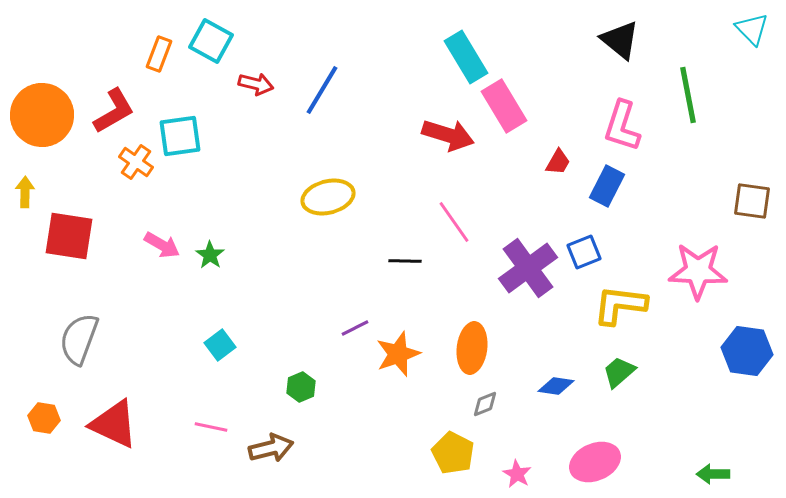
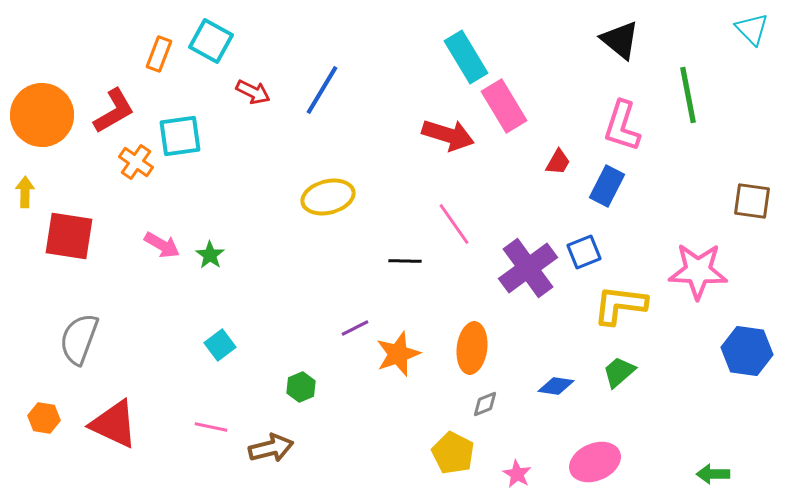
red arrow at (256, 84): moved 3 px left, 8 px down; rotated 12 degrees clockwise
pink line at (454, 222): moved 2 px down
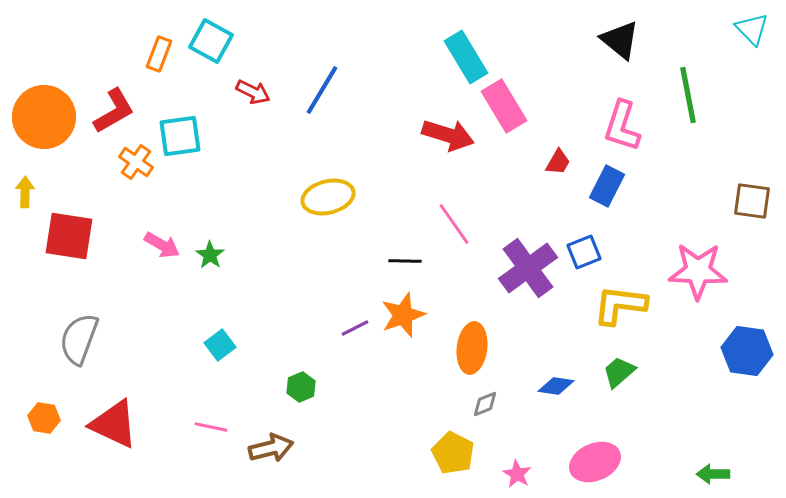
orange circle at (42, 115): moved 2 px right, 2 px down
orange star at (398, 354): moved 5 px right, 39 px up
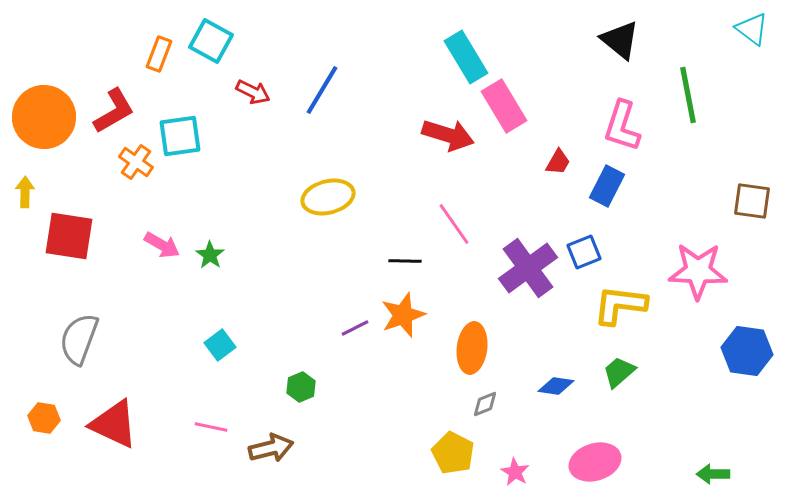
cyan triangle at (752, 29): rotated 9 degrees counterclockwise
pink ellipse at (595, 462): rotated 6 degrees clockwise
pink star at (517, 474): moved 2 px left, 2 px up
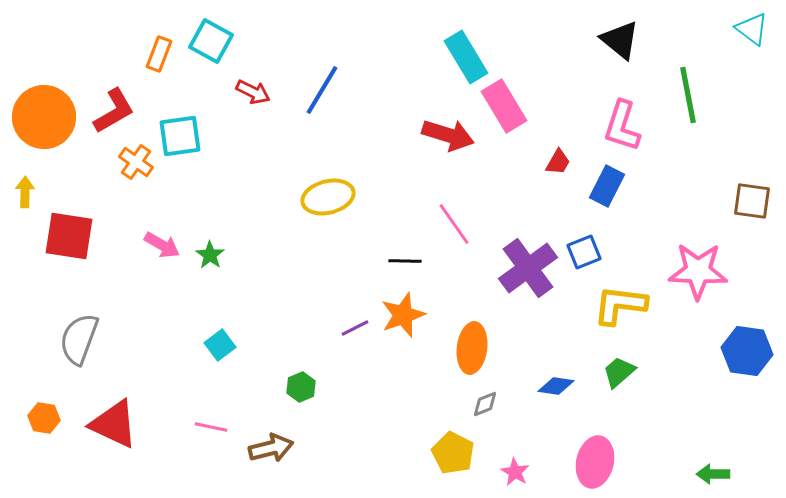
pink ellipse at (595, 462): rotated 60 degrees counterclockwise
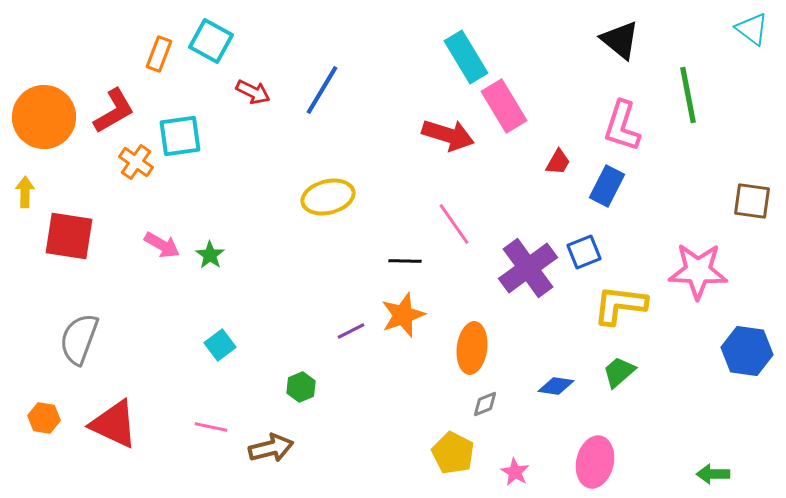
purple line at (355, 328): moved 4 px left, 3 px down
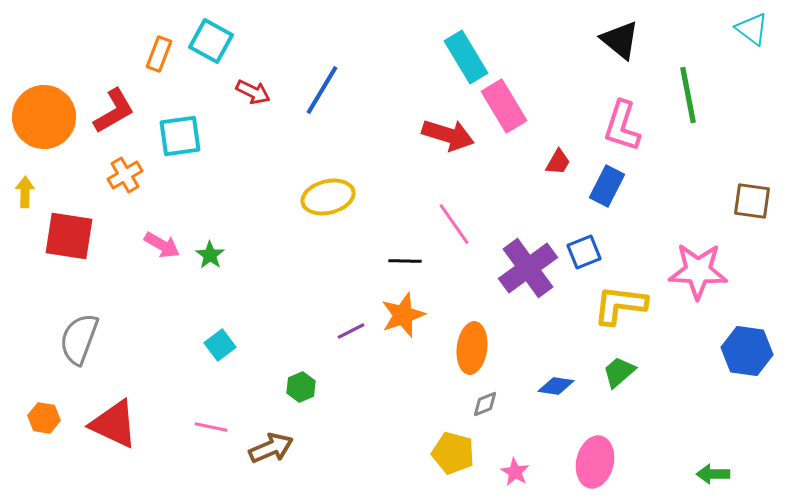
orange cross at (136, 162): moved 11 px left, 13 px down; rotated 24 degrees clockwise
brown arrow at (271, 448): rotated 9 degrees counterclockwise
yellow pentagon at (453, 453): rotated 12 degrees counterclockwise
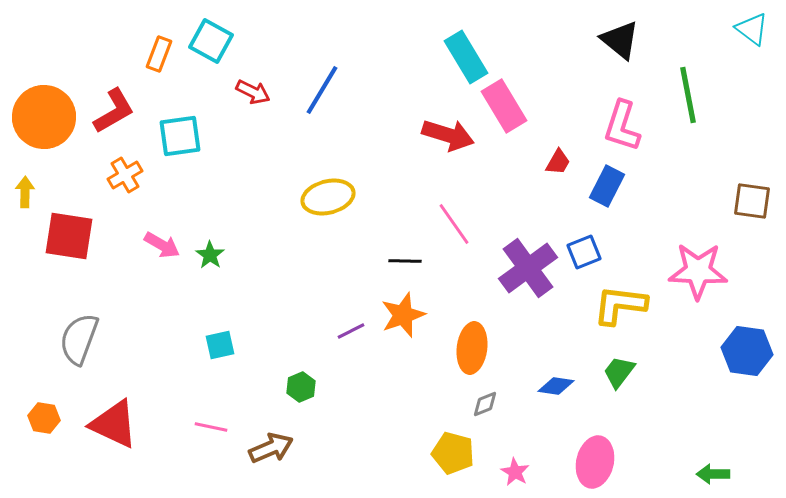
cyan square at (220, 345): rotated 24 degrees clockwise
green trapezoid at (619, 372): rotated 12 degrees counterclockwise
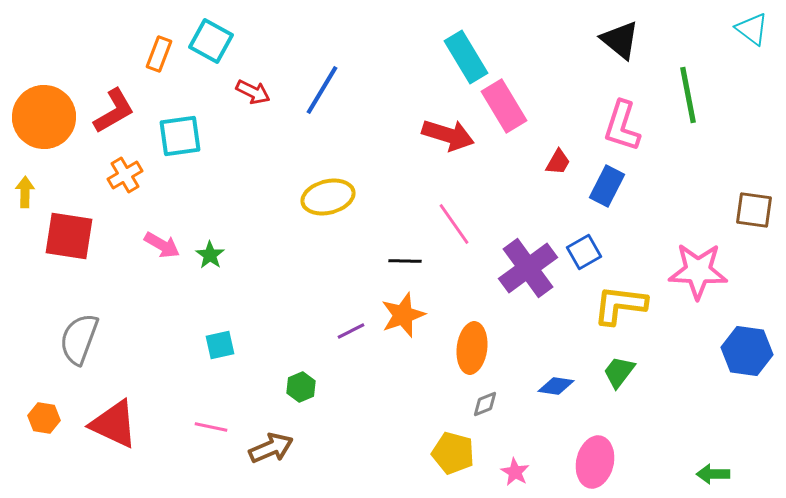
brown square at (752, 201): moved 2 px right, 9 px down
blue square at (584, 252): rotated 8 degrees counterclockwise
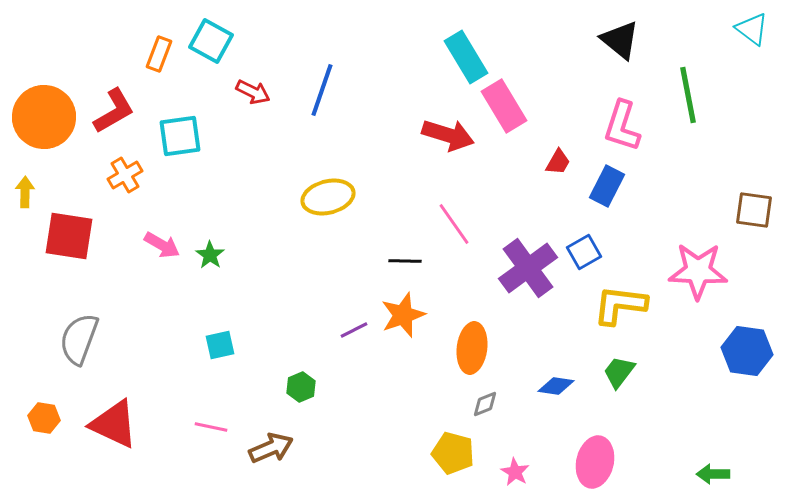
blue line at (322, 90): rotated 12 degrees counterclockwise
purple line at (351, 331): moved 3 px right, 1 px up
